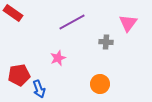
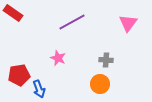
gray cross: moved 18 px down
pink star: rotated 28 degrees counterclockwise
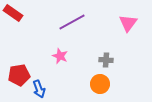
pink star: moved 2 px right, 2 px up
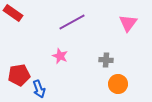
orange circle: moved 18 px right
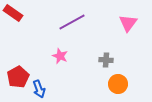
red pentagon: moved 1 px left, 2 px down; rotated 20 degrees counterclockwise
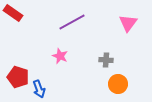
red pentagon: rotated 25 degrees counterclockwise
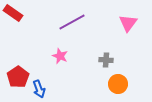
red pentagon: rotated 20 degrees clockwise
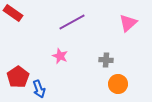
pink triangle: rotated 12 degrees clockwise
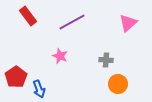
red rectangle: moved 15 px right, 3 px down; rotated 18 degrees clockwise
red pentagon: moved 2 px left
